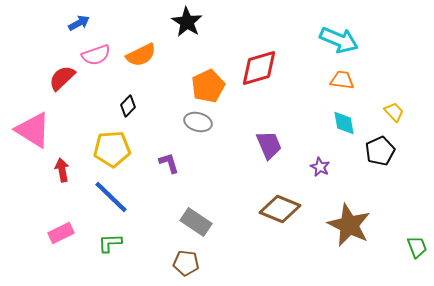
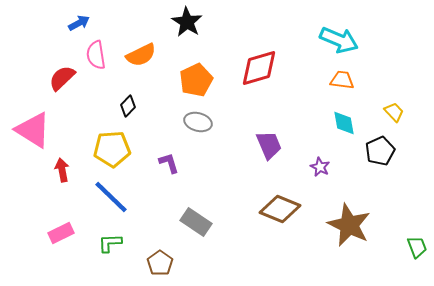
pink semicircle: rotated 100 degrees clockwise
orange pentagon: moved 12 px left, 6 px up
brown pentagon: moved 26 px left; rotated 30 degrees clockwise
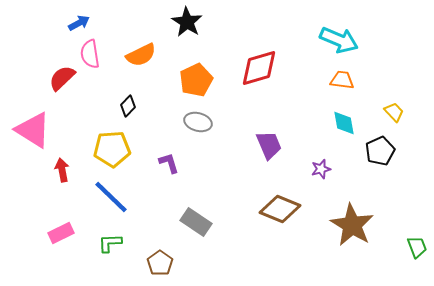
pink semicircle: moved 6 px left, 1 px up
purple star: moved 1 px right, 2 px down; rotated 30 degrees clockwise
brown star: moved 3 px right; rotated 6 degrees clockwise
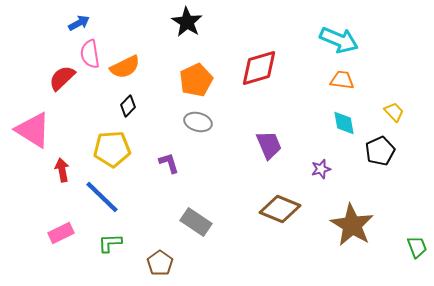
orange semicircle: moved 16 px left, 12 px down
blue line: moved 9 px left
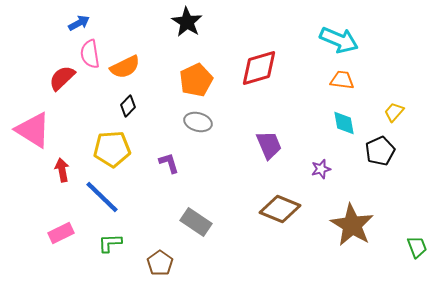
yellow trapezoid: rotated 95 degrees counterclockwise
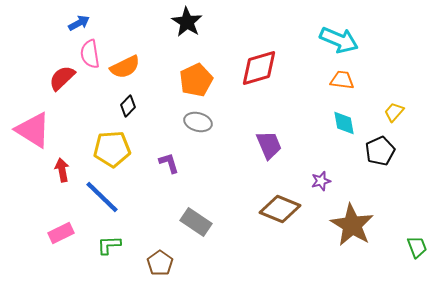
purple star: moved 12 px down
green L-shape: moved 1 px left, 2 px down
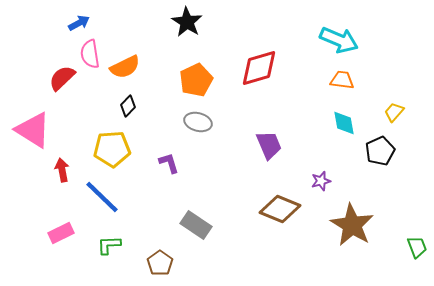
gray rectangle: moved 3 px down
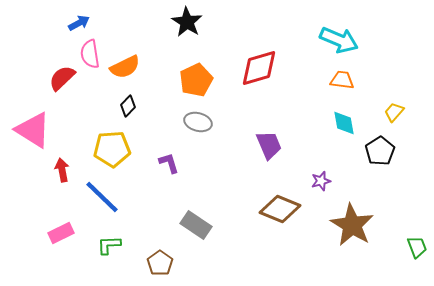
black pentagon: rotated 8 degrees counterclockwise
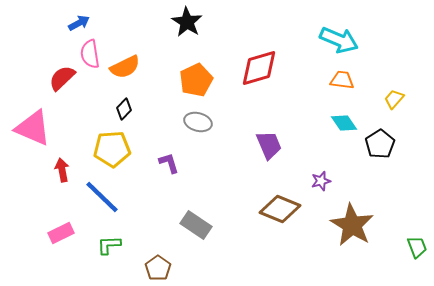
black diamond: moved 4 px left, 3 px down
yellow trapezoid: moved 13 px up
cyan diamond: rotated 24 degrees counterclockwise
pink triangle: moved 2 px up; rotated 9 degrees counterclockwise
black pentagon: moved 7 px up
brown pentagon: moved 2 px left, 5 px down
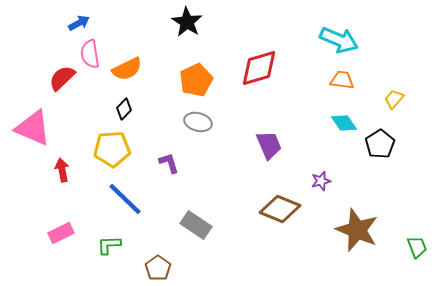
orange semicircle: moved 2 px right, 2 px down
blue line: moved 23 px right, 2 px down
brown star: moved 5 px right, 5 px down; rotated 9 degrees counterclockwise
